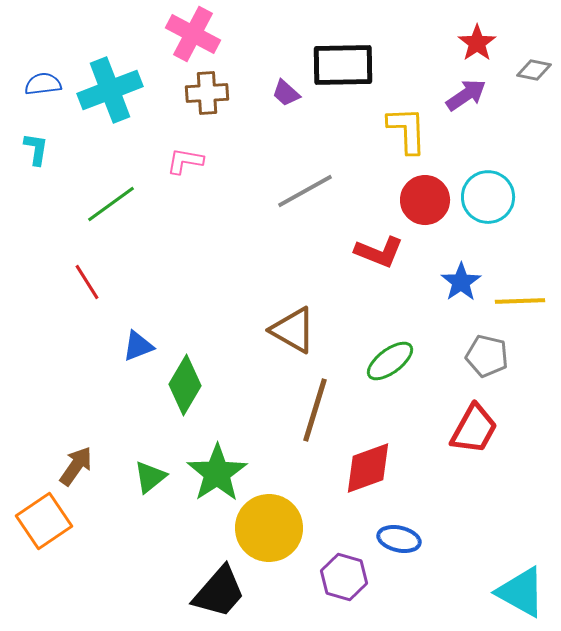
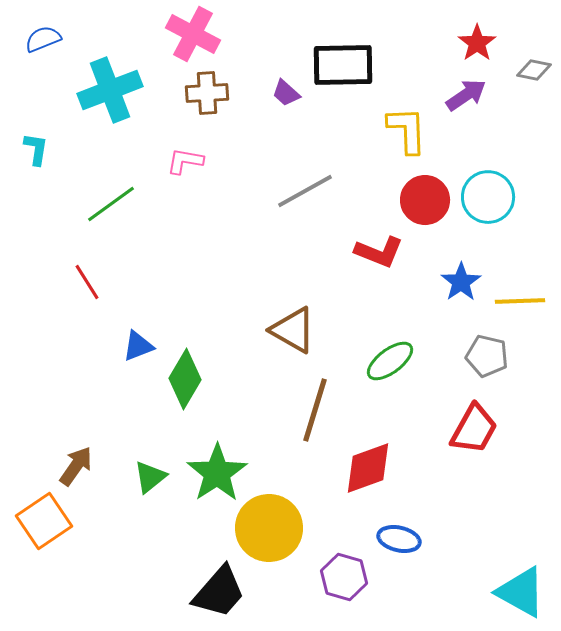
blue semicircle: moved 45 px up; rotated 15 degrees counterclockwise
green diamond: moved 6 px up
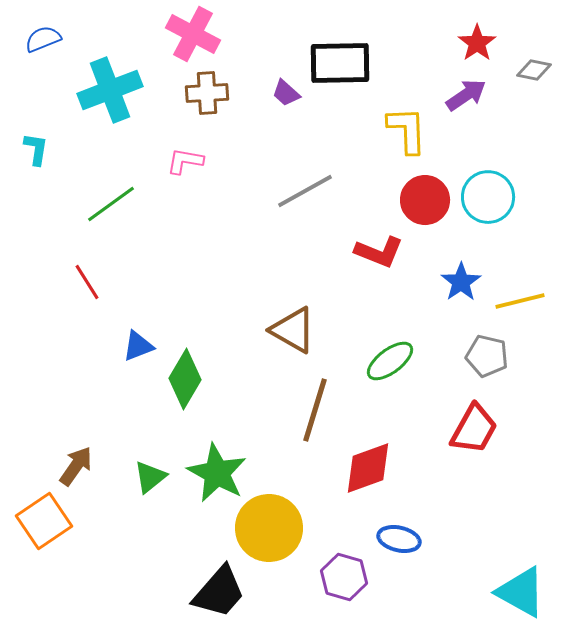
black rectangle: moved 3 px left, 2 px up
yellow line: rotated 12 degrees counterclockwise
green star: rotated 10 degrees counterclockwise
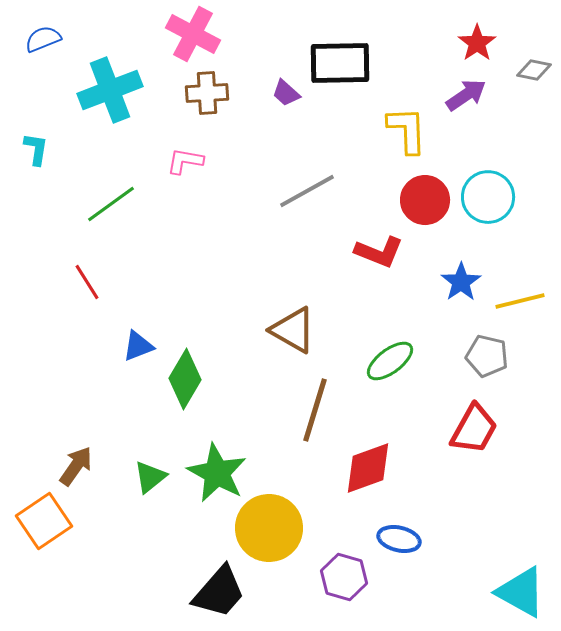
gray line: moved 2 px right
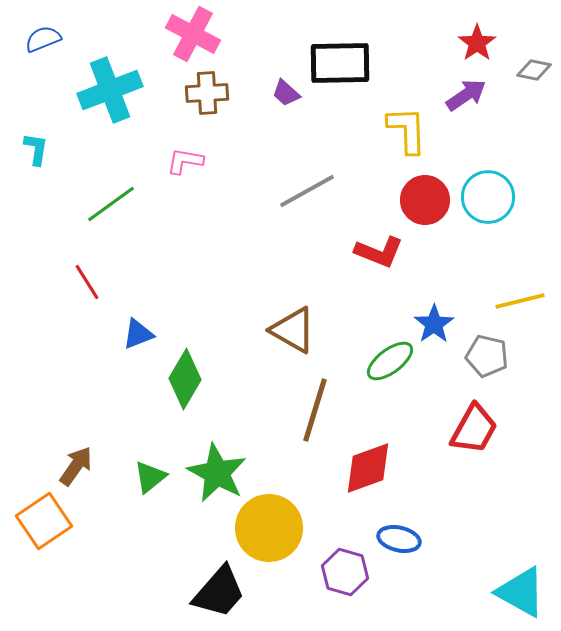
blue star: moved 27 px left, 42 px down
blue triangle: moved 12 px up
purple hexagon: moved 1 px right, 5 px up
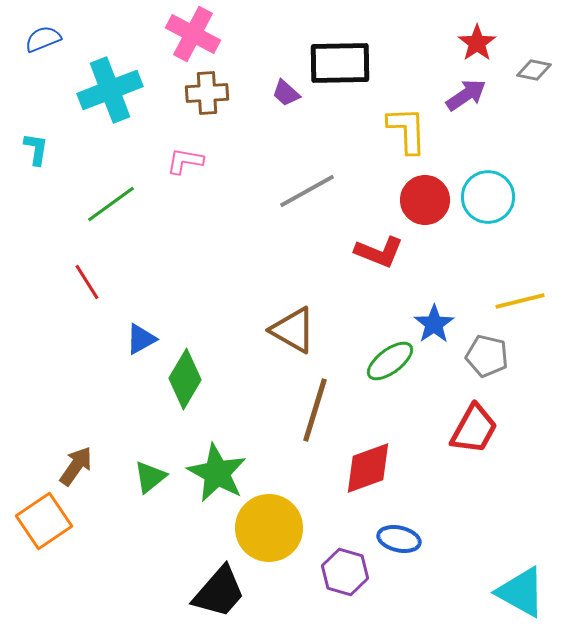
blue triangle: moved 3 px right, 5 px down; rotated 8 degrees counterclockwise
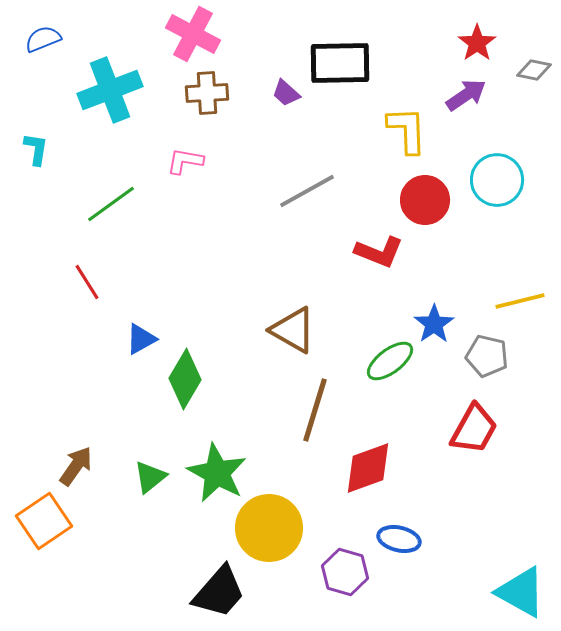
cyan circle: moved 9 px right, 17 px up
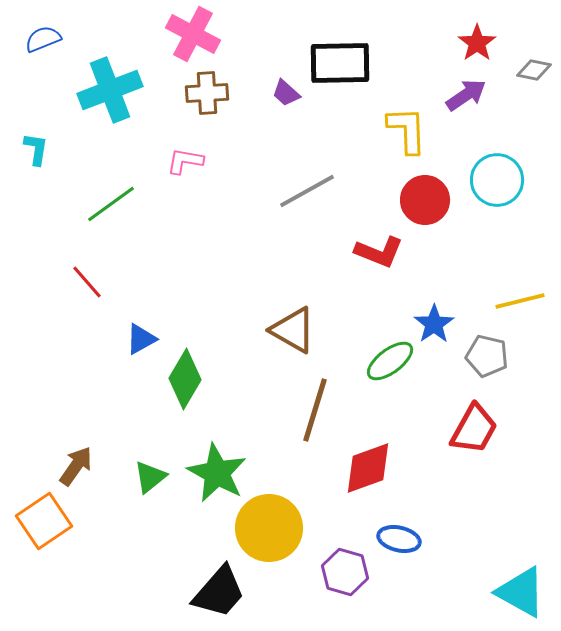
red line: rotated 9 degrees counterclockwise
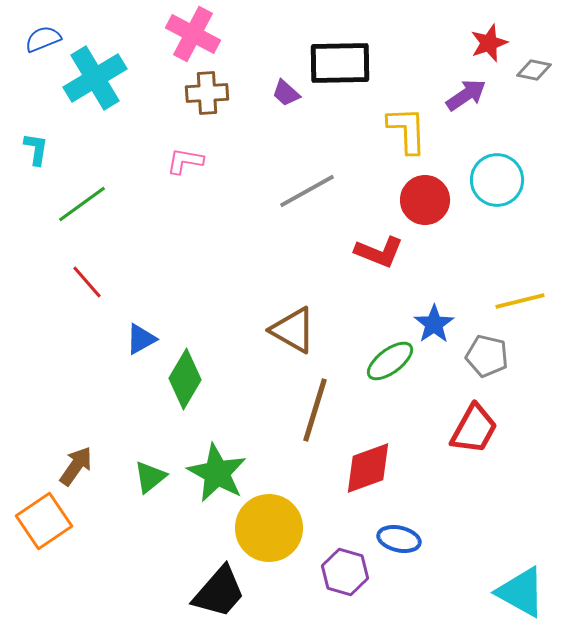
red star: moved 12 px right; rotated 15 degrees clockwise
cyan cross: moved 15 px left, 12 px up; rotated 10 degrees counterclockwise
green line: moved 29 px left
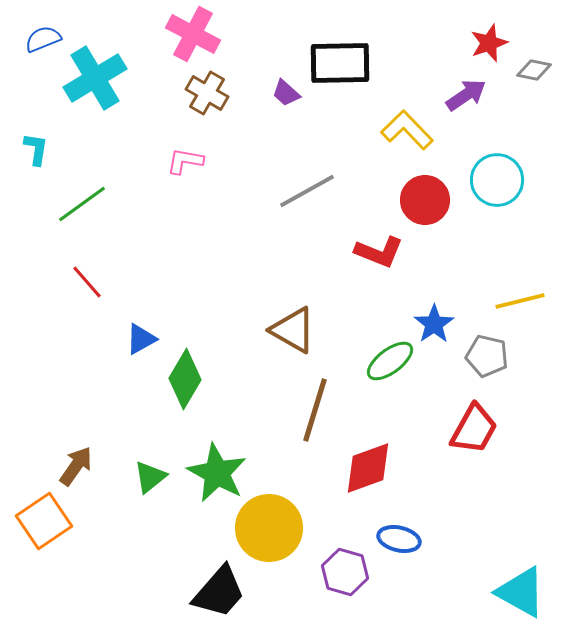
brown cross: rotated 33 degrees clockwise
yellow L-shape: rotated 42 degrees counterclockwise
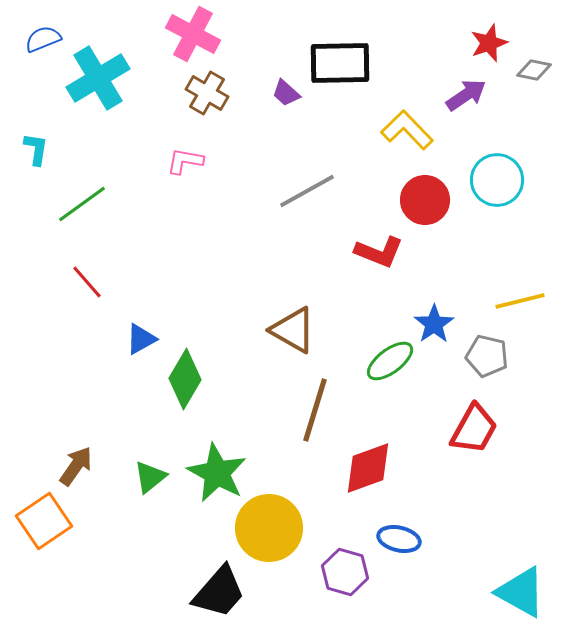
cyan cross: moved 3 px right
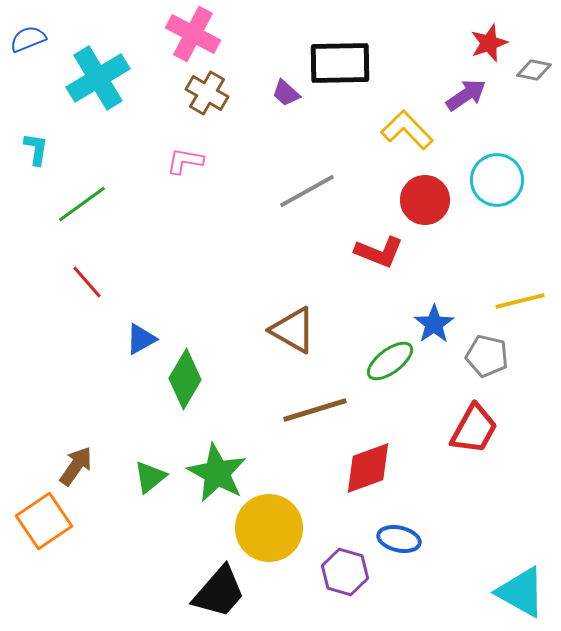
blue semicircle: moved 15 px left
brown line: rotated 56 degrees clockwise
